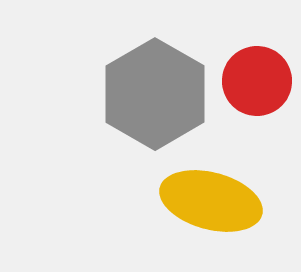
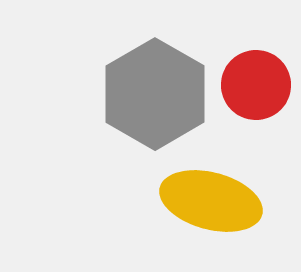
red circle: moved 1 px left, 4 px down
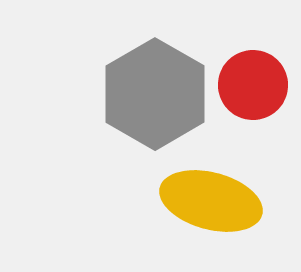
red circle: moved 3 px left
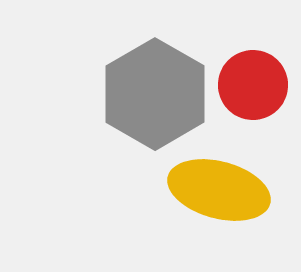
yellow ellipse: moved 8 px right, 11 px up
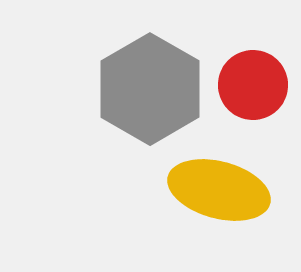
gray hexagon: moved 5 px left, 5 px up
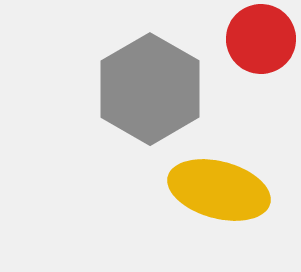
red circle: moved 8 px right, 46 px up
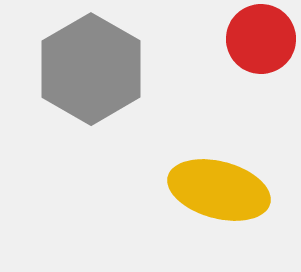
gray hexagon: moved 59 px left, 20 px up
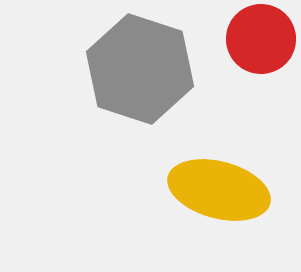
gray hexagon: moved 49 px right; rotated 12 degrees counterclockwise
